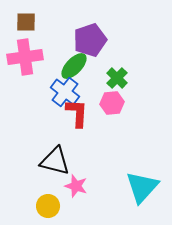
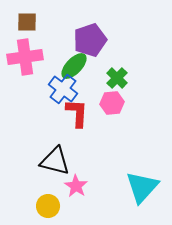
brown square: moved 1 px right
blue cross: moved 2 px left, 3 px up
pink star: rotated 15 degrees clockwise
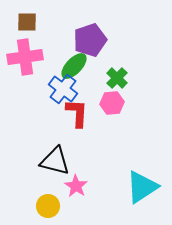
cyan triangle: rotated 15 degrees clockwise
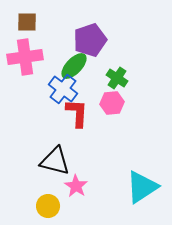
green cross: rotated 10 degrees counterclockwise
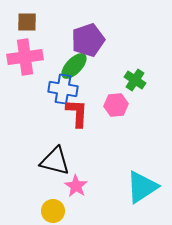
purple pentagon: moved 2 px left
green cross: moved 18 px right, 2 px down
blue cross: rotated 28 degrees counterclockwise
pink hexagon: moved 4 px right, 2 px down
yellow circle: moved 5 px right, 5 px down
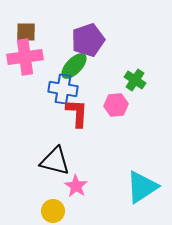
brown square: moved 1 px left, 10 px down
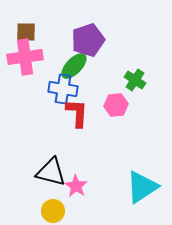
black triangle: moved 4 px left, 11 px down
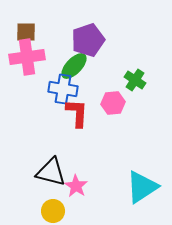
pink cross: moved 2 px right
pink hexagon: moved 3 px left, 2 px up
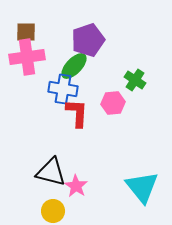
cyan triangle: rotated 36 degrees counterclockwise
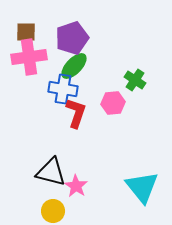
purple pentagon: moved 16 px left, 2 px up
pink cross: moved 2 px right
red L-shape: moved 1 px left; rotated 16 degrees clockwise
